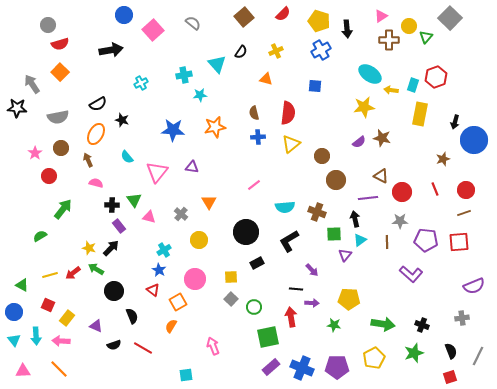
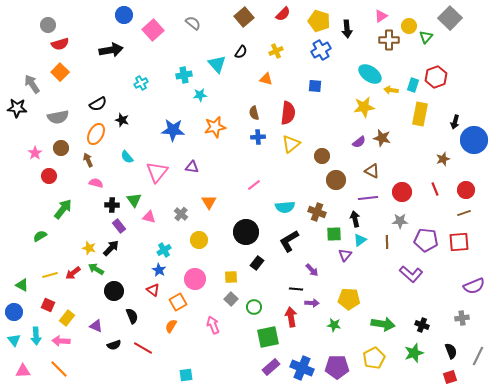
brown triangle at (381, 176): moved 9 px left, 5 px up
black rectangle at (257, 263): rotated 24 degrees counterclockwise
pink arrow at (213, 346): moved 21 px up
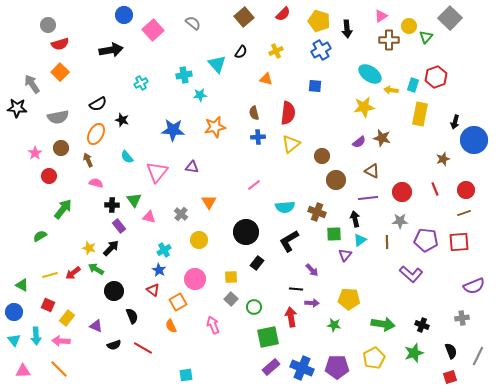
orange semicircle at (171, 326): rotated 56 degrees counterclockwise
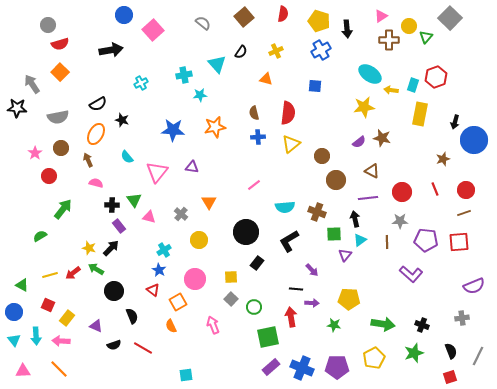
red semicircle at (283, 14): rotated 35 degrees counterclockwise
gray semicircle at (193, 23): moved 10 px right
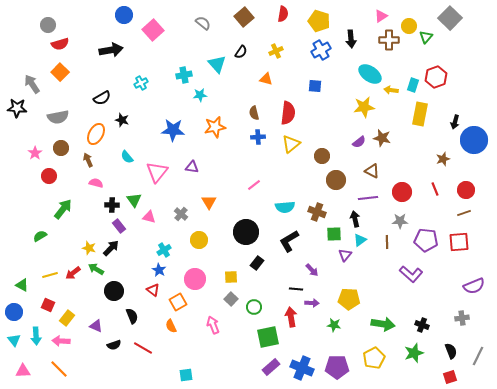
black arrow at (347, 29): moved 4 px right, 10 px down
black semicircle at (98, 104): moved 4 px right, 6 px up
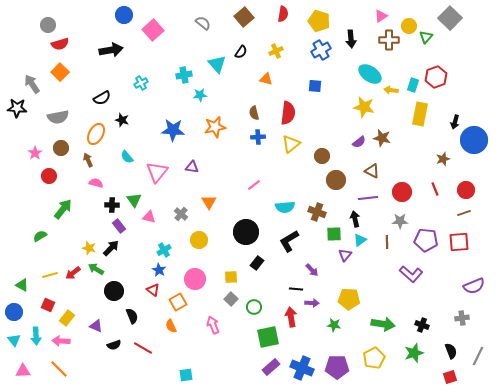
yellow star at (364, 107): rotated 20 degrees clockwise
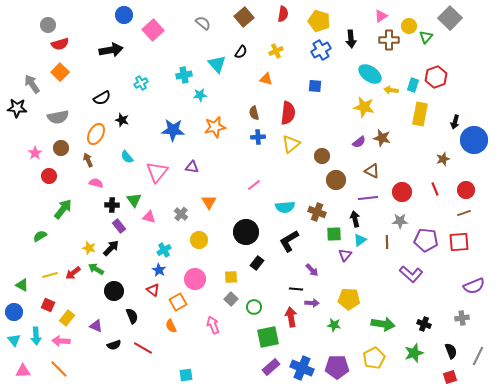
black cross at (422, 325): moved 2 px right, 1 px up
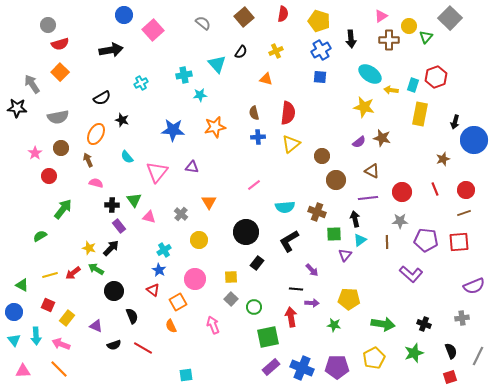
blue square at (315, 86): moved 5 px right, 9 px up
pink arrow at (61, 341): moved 3 px down; rotated 18 degrees clockwise
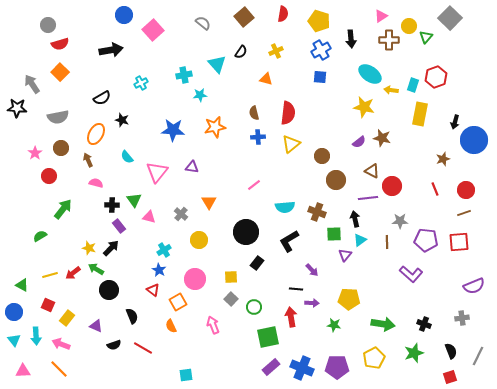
red circle at (402, 192): moved 10 px left, 6 px up
black circle at (114, 291): moved 5 px left, 1 px up
